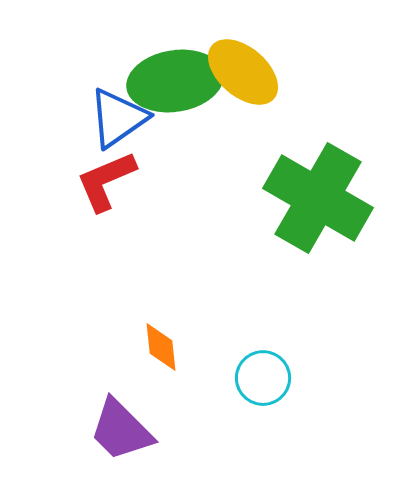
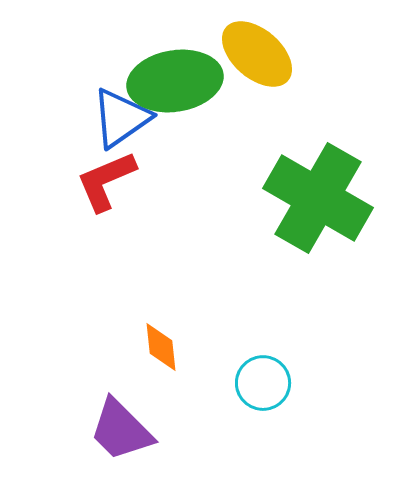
yellow ellipse: moved 14 px right, 18 px up
blue triangle: moved 3 px right
cyan circle: moved 5 px down
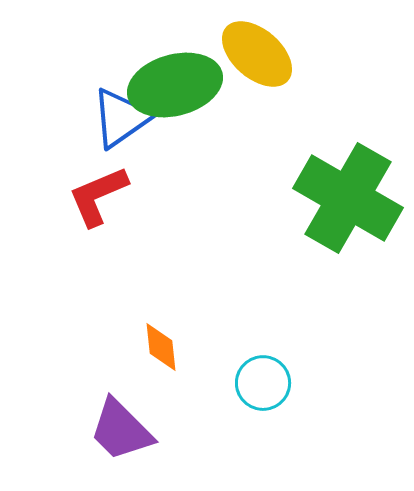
green ellipse: moved 4 px down; rotated 6 degrees counterclockwise
red L-shape: moved 8 px left, 15 px down
green cross: moved 30 px right
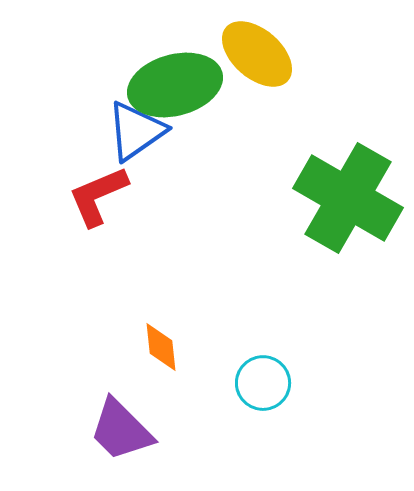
blue triangle: moved 15 px right, 13 px down
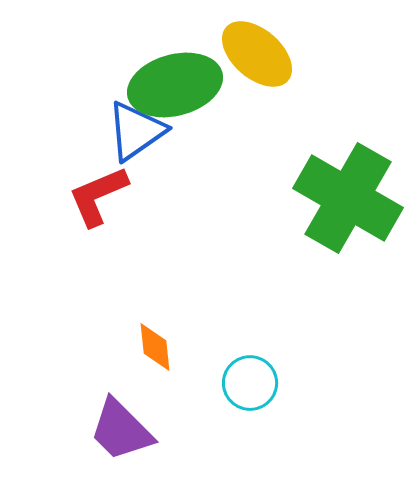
orange diamond: moved 6 px left
cyan circle: moved 13 px left
